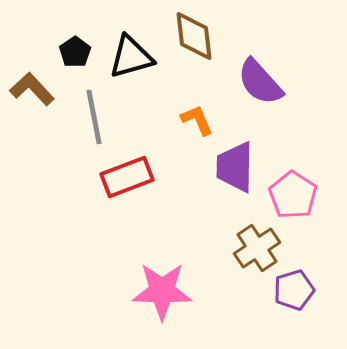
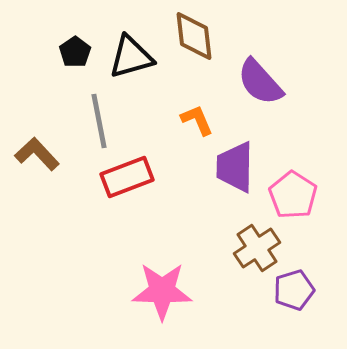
brown L-shape: moved 5 px right, 65 px down
gray line: moved 5 px right, 4 px down
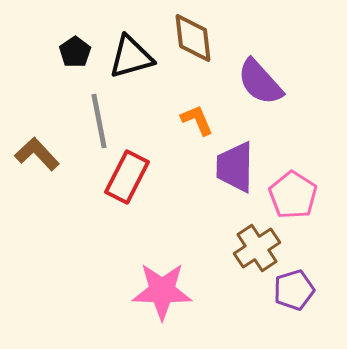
brown diamond: moved 1 px left, 2 px down
red rectangle: rotated 42 degrees counterclockwise
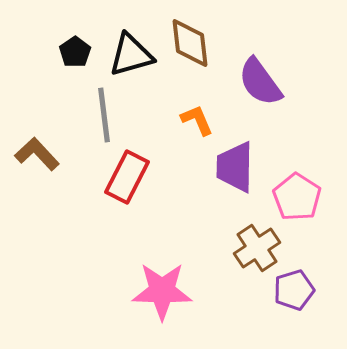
brown diamond: moved 3 px left, 5 px down
black triangle: moved 2 px up
purple semicircle: rotated 6 degrees clockwise
gray line: moved 5 px right, 6 px up; rotated 4 degrees clockwise
pink pentagon: moved 4 px right, 2 px down
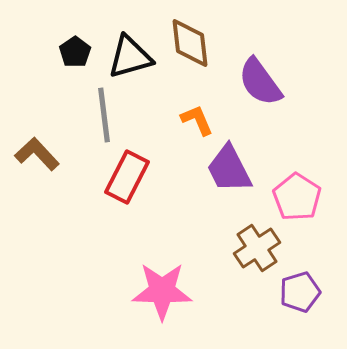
black triangle: moved 1 px left, 2 px down
purple trapezoid: moved 6 px left, 2 px down; rotated 28 degrees counterclockwise
purple pentagon: moved 6 px right, 2 px down
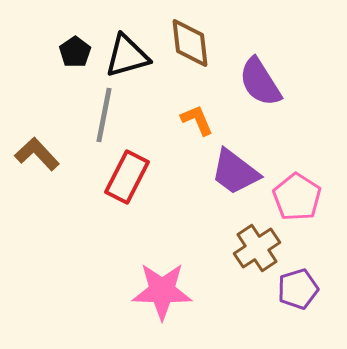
black triangle: moved 3 px left, 1 px up
purple semicircle: rotated 4 degrees clockwise
gray line: rotated 18 degrees clockwise
purple trapezoid: moved 6 px right, 3 px down; rotated 26 degrees counterclockwise
purple pentagon: moved 2 px left, 3 px up
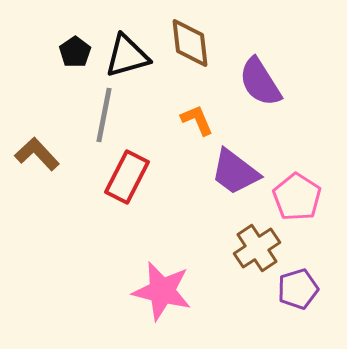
pink star: rotated 12 degrees clockwise
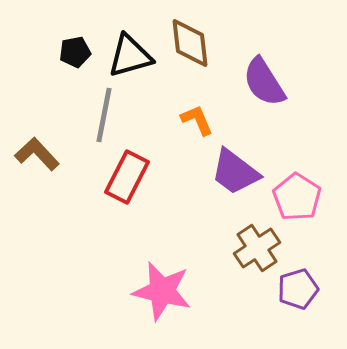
black pentagon: rotated 24 degrees clockwise
black triangle: moved 3 px right
purple semicircle: moved 4 px right
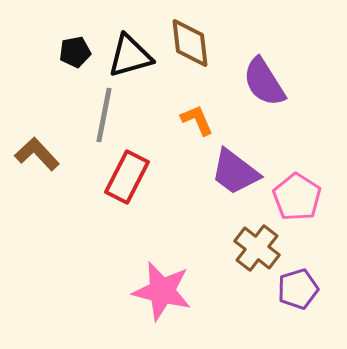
brown cross: rotated 18 degrees counterclockwise
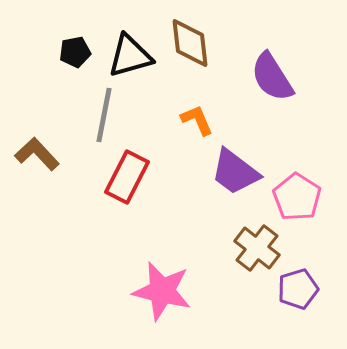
purple semicircle: moved 8 px right, 5 px up
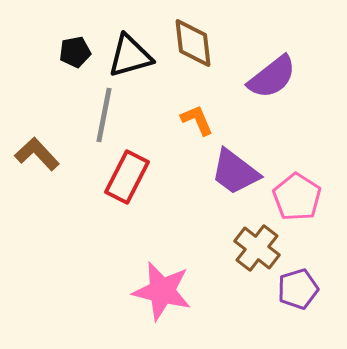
brown diamond: moved 3 px right
purple semicircle: rotated 96 degrees counterclockwise
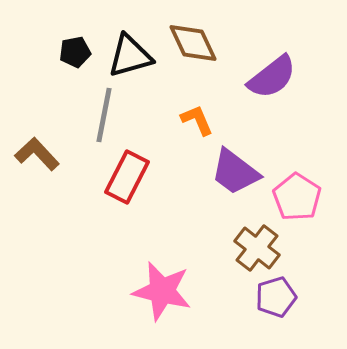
brown diamond: rotated 18 degrees counterclockwise
purple pentagon: moved 22 px left, 8 px down
